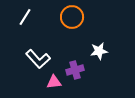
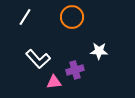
white star: rotated 12 degrees clockwise
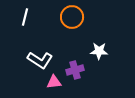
white line: rotated 18 degrees counterclockwise
white L-shape: moved 2 px right, 1 px down; rotated 15 degrees counterclockwise
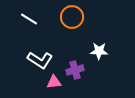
white line: moved 4 px right, 2 px down; rotated 72 degrees counterclockwise
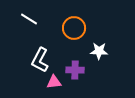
orange circle: moved 2 px right, 11 px down
white L-shape: rotated 85 degrees clockwise
purple cross: rotated 18 degrees clockwise
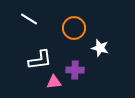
white star: moved 1 px right, 3 px up; rotated 12 degrees clockwise
white L-shape: rotated 125 degrees counterclockwise
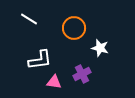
purple cross: moved 7 px right, 4 px down; rotated 30 degrees counterclockwise
pink triangle: rotated 14 degrees clockwise
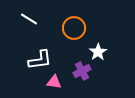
white star: moved 2 px left, 4 px down; rotated 24 degrees clockwise
purple cross: moved 3 px up
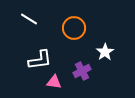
white star: moved 7 px right
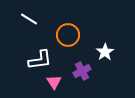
orange circle: moved 6 px left, 7 px down
pink triangle: rotated 49 degrees clockwise
